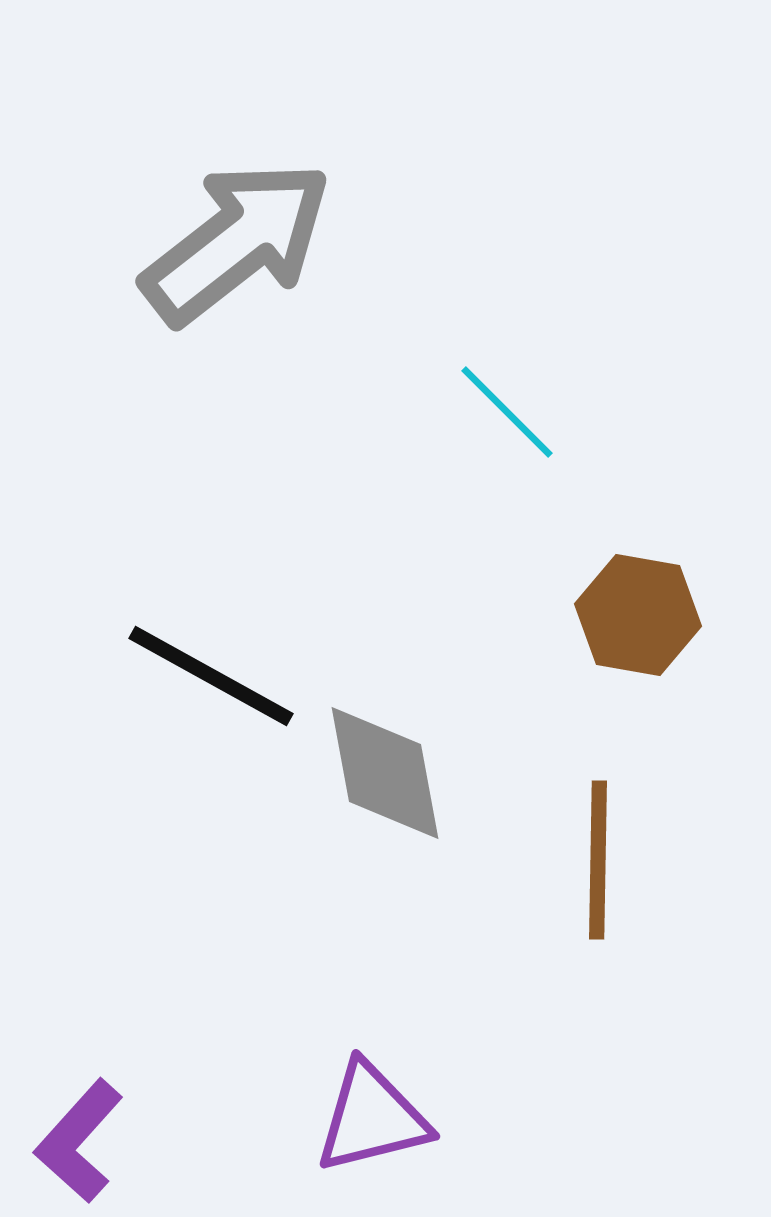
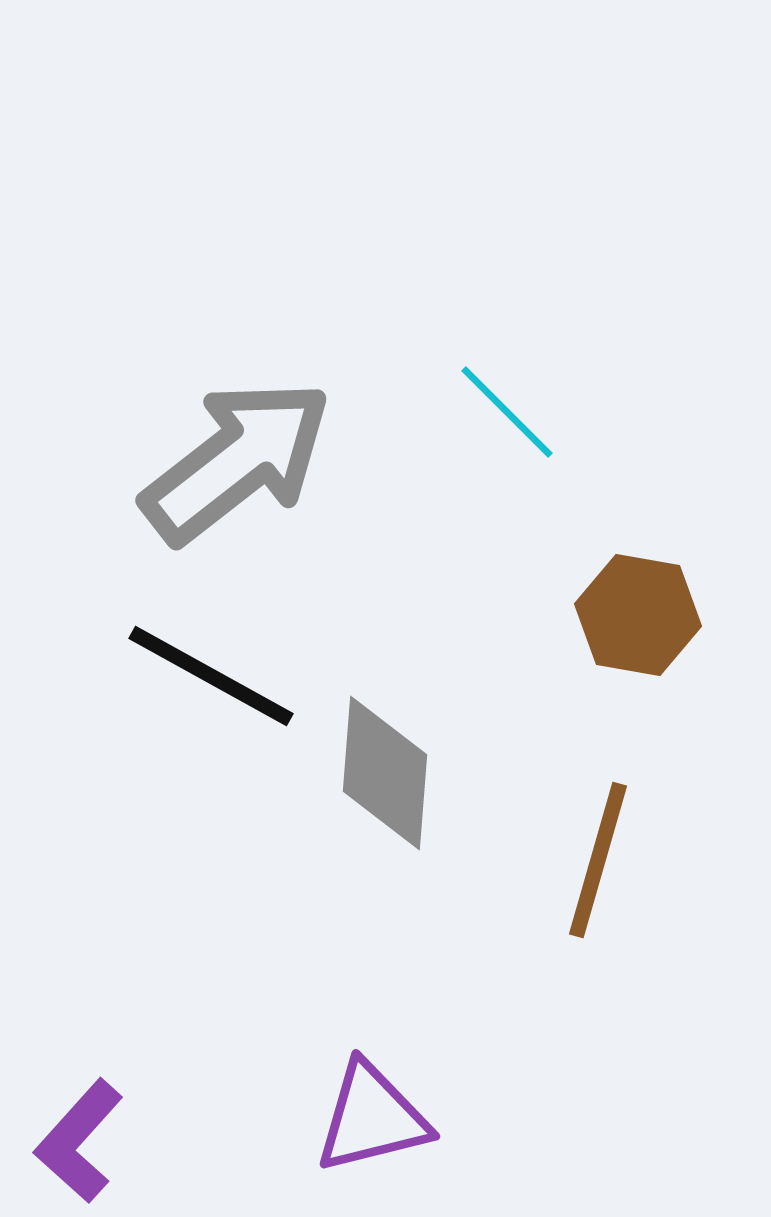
gray arrow: moved 219 px down
gray diamond: rotated 15 degrees clockwise
brown line: rotated 15 degrees clockwise
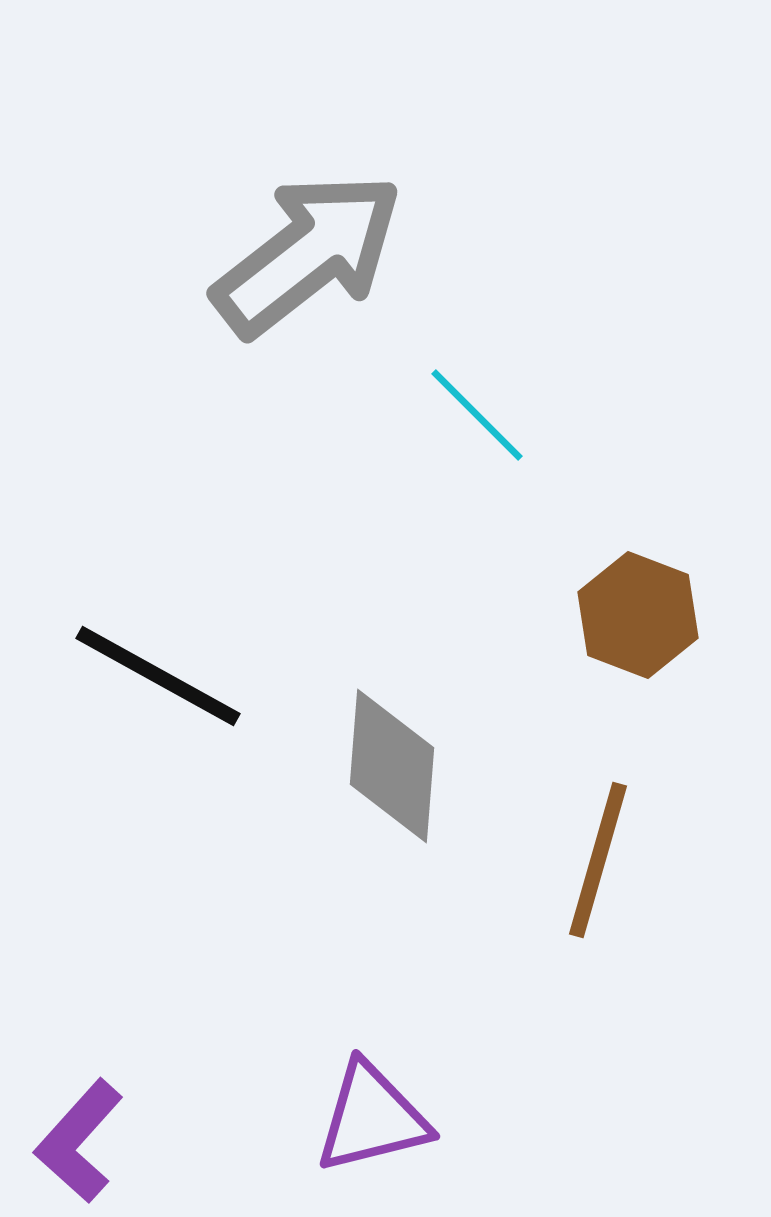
cyan line: moved 30 px left, 3 px down
gray arrow: moved 71 px right, 207 px up
brown hexagon: rotated 11 degrees clockwise
black line: moved 53 px left
gray diamond: moved 7 px right, 7 px up
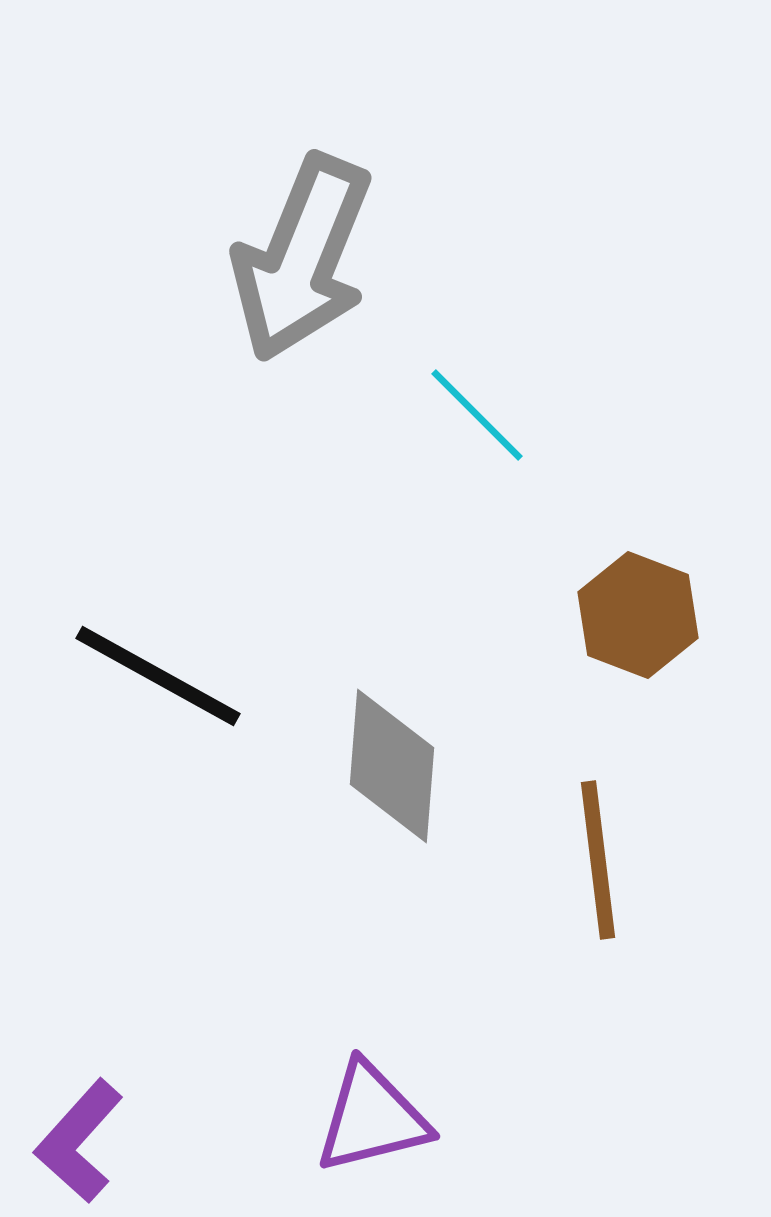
gray arrow: moved 6 px left, 4 px down; rotated 150 degrees clockwise
brown line: rotated 23 degrees counterclockwise
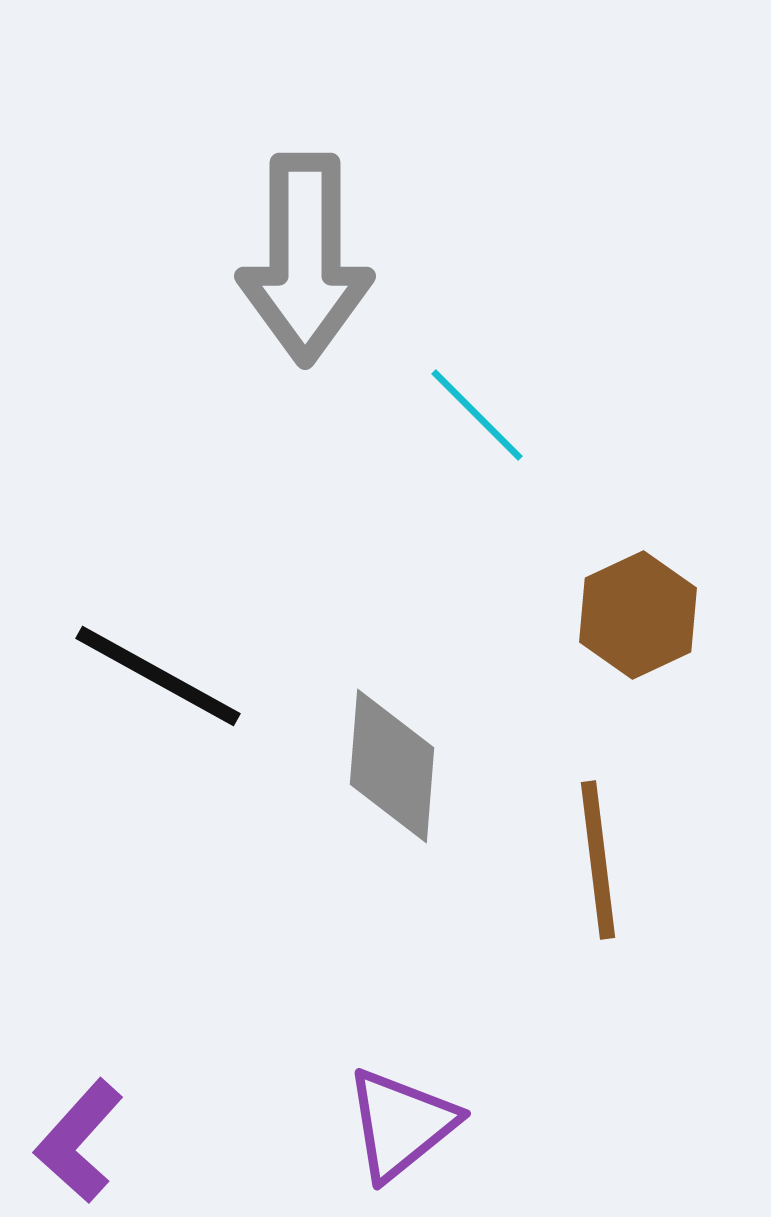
gray arrow: moved 3 px right, 1 px down; rotated 22 degrees counterclockwise
brown hexagon: rotated 14 degrees clockwise
purple triangle: moved 29 px right, 6 px down; rotated 25 degrees counterclockwise
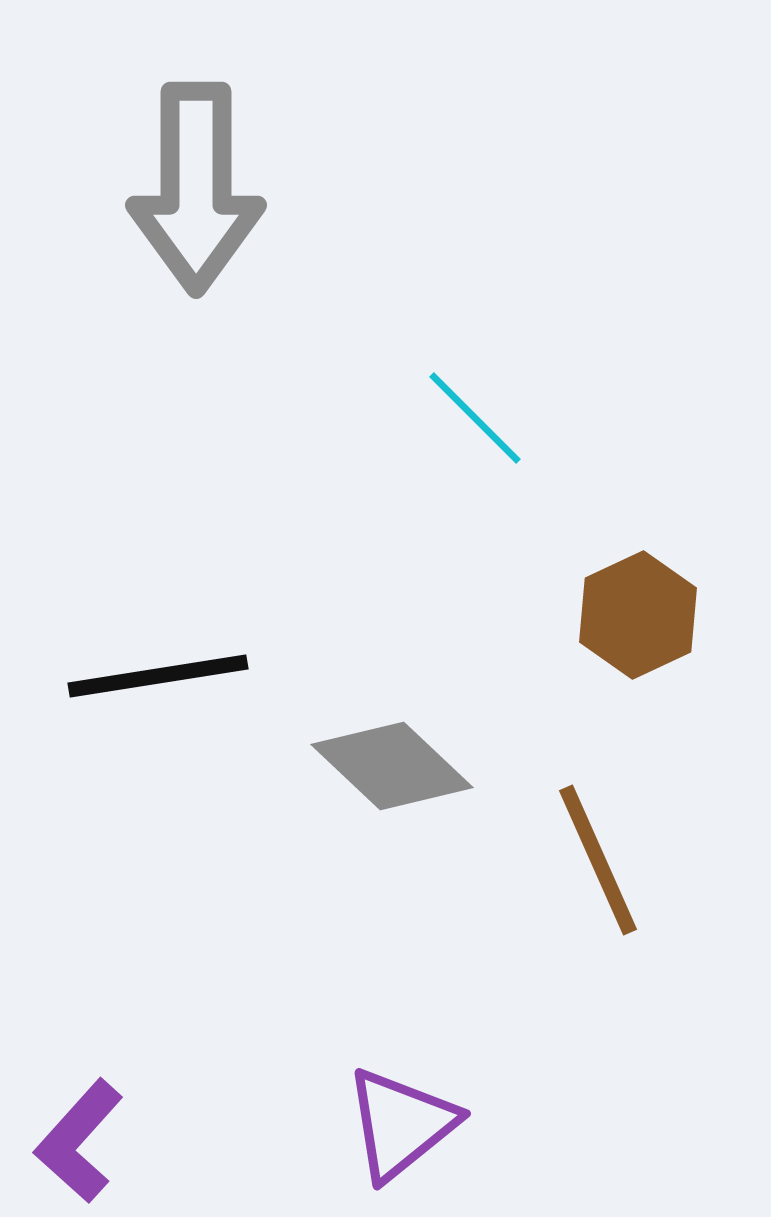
gray arrow: moved 109 px left, 71 px up
cyan line: moved 2 px left, 3 px down
black line: rotated 38 degrees counterclockwise
gray diamond: rotated 51 degrees counterclockwise
brown line: rotated 17 degrees counterclockwise
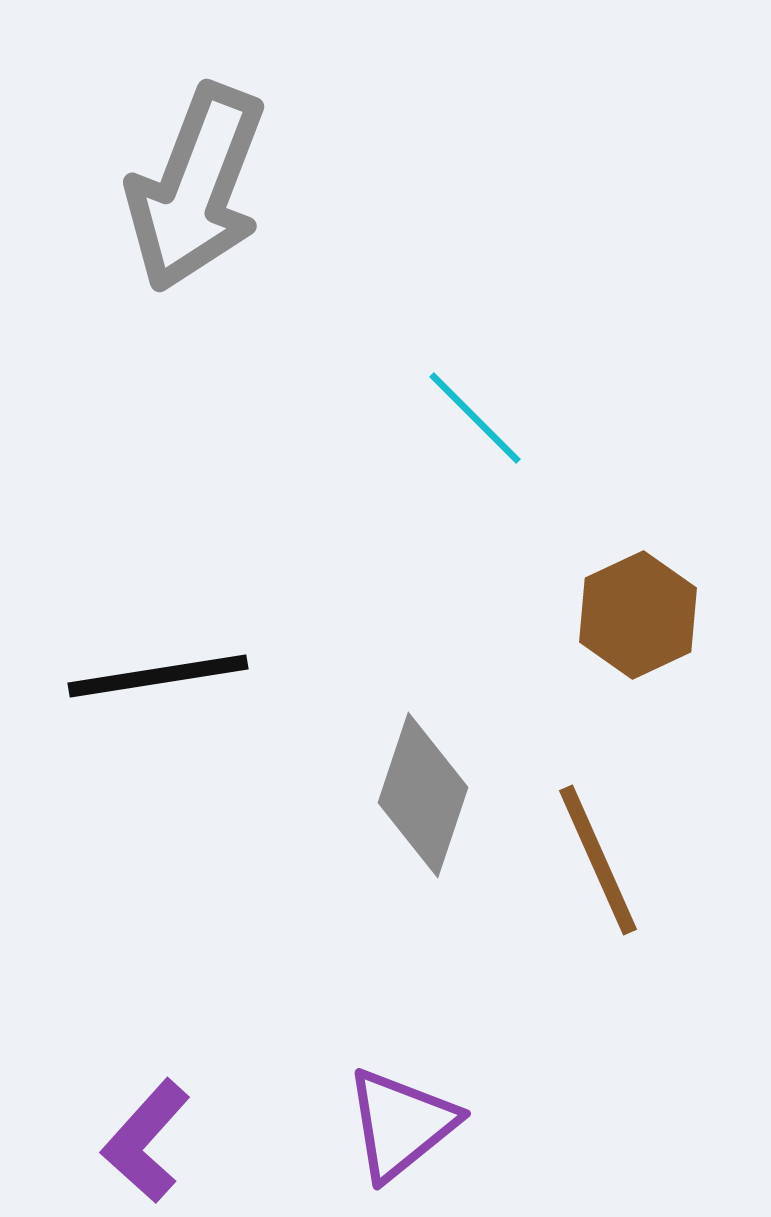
gray arrow: rotated 21 degrees clockwise
gray diamond: moved 31 px right, 29 px down; rotated 65 degrees clockwise
purple L-shape: moved 67 px right
